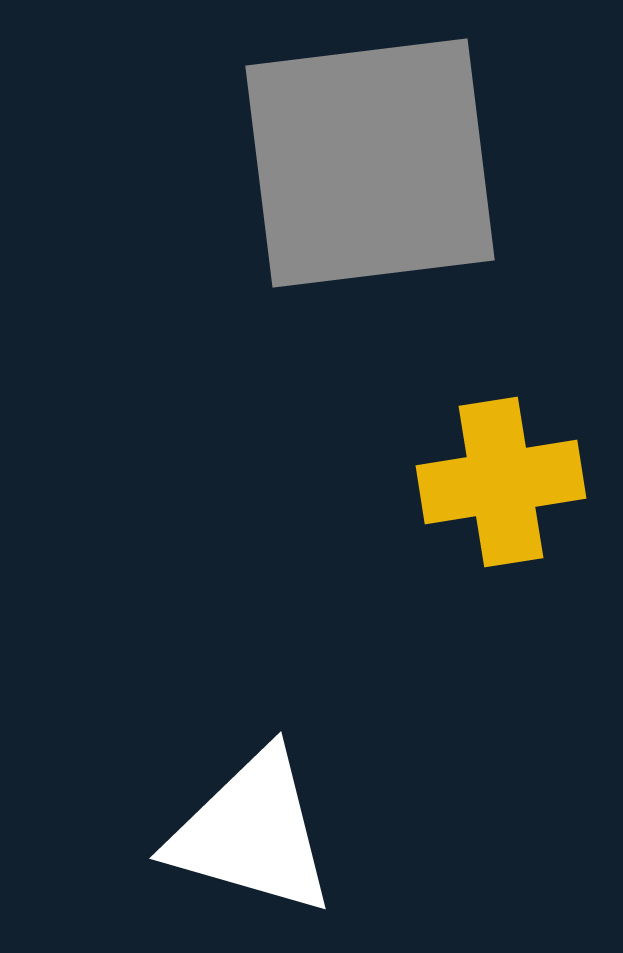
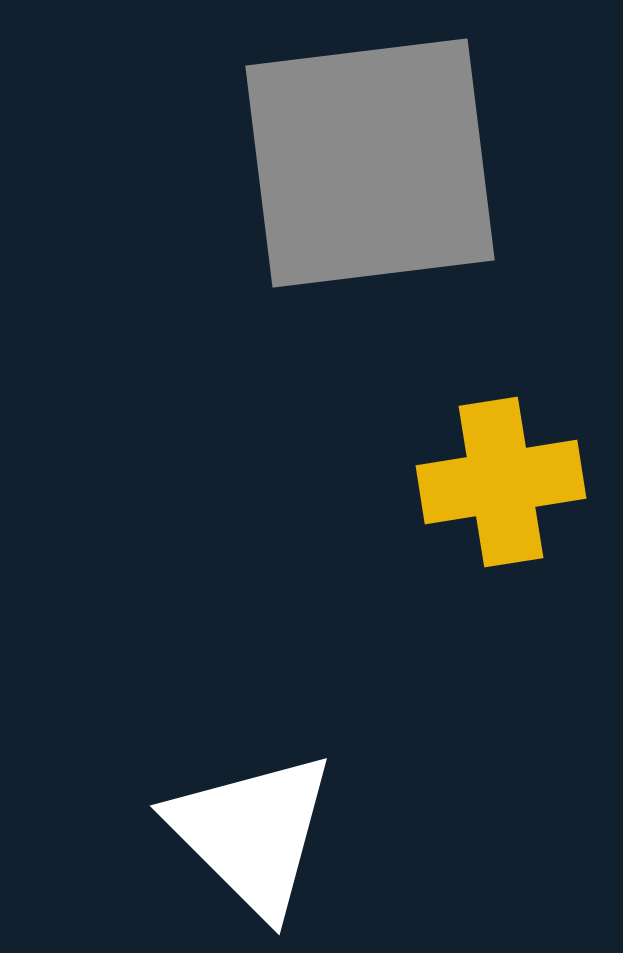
white triangle: rotated 29 degrees clockwise
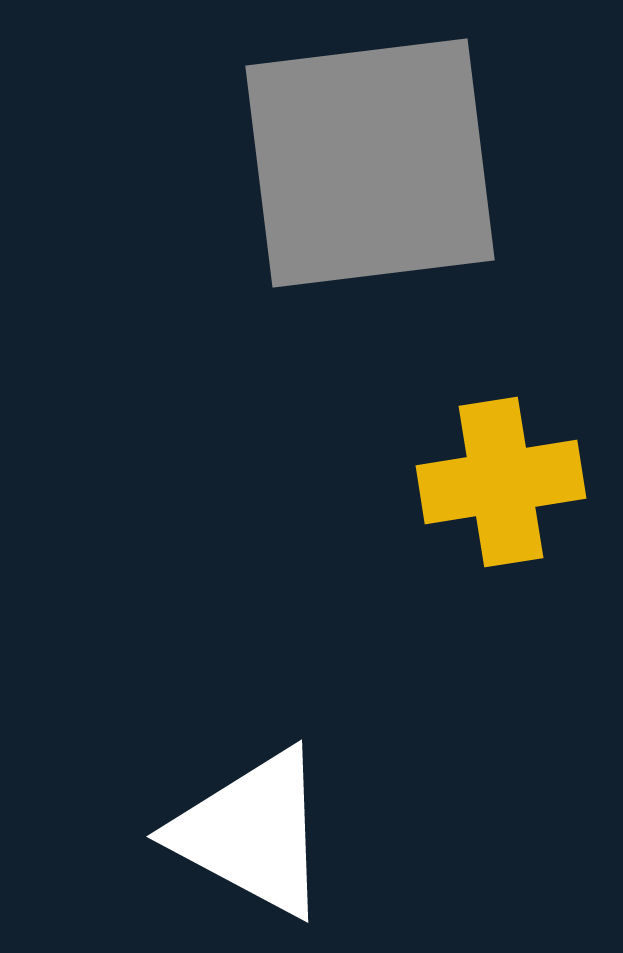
white triangle: rotated 17 degrees counterclockwise
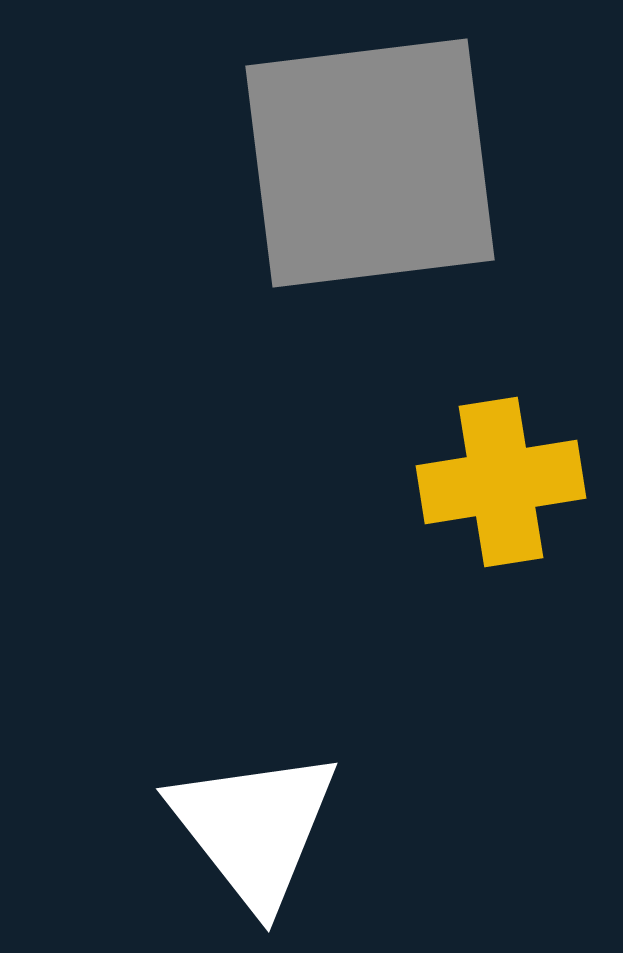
white triangle: moved 2 px right, 5 px up; rotated 24 degrees clockwise
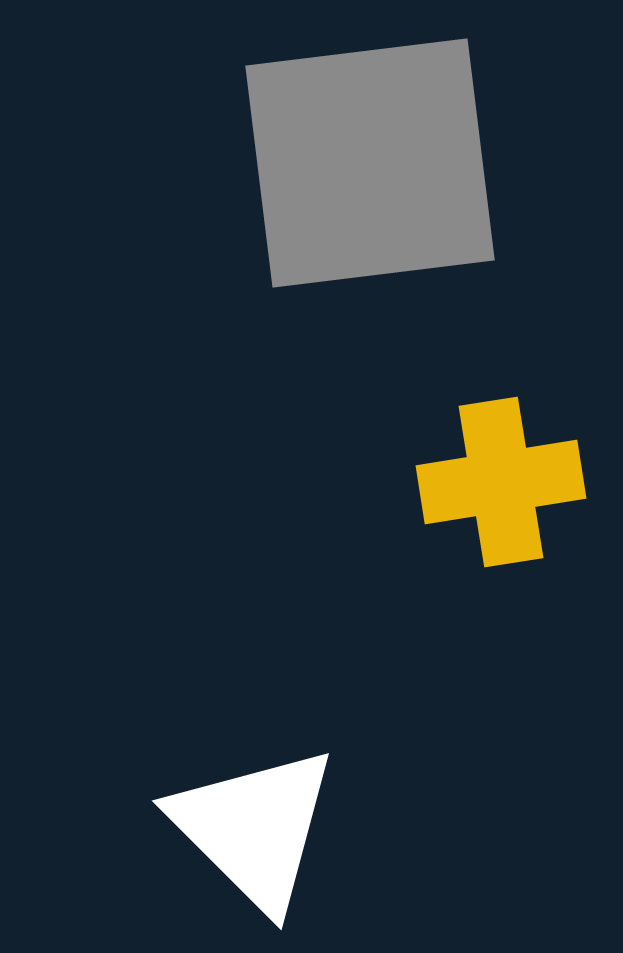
white triangle: rotated 7 degrees counterclockwise
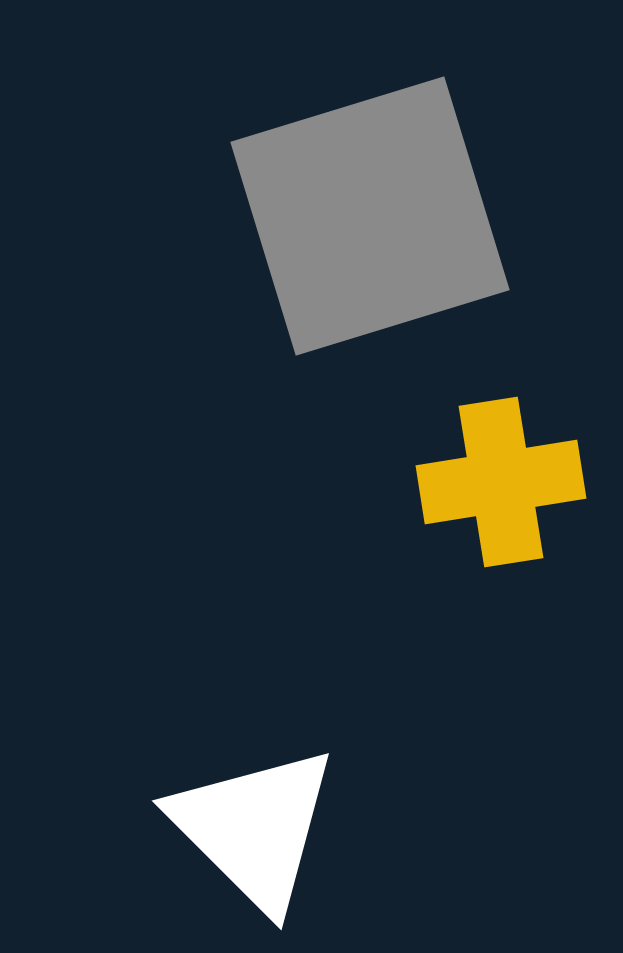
gray square: moved 53 px down; rotated 10 degrees counterclockwise
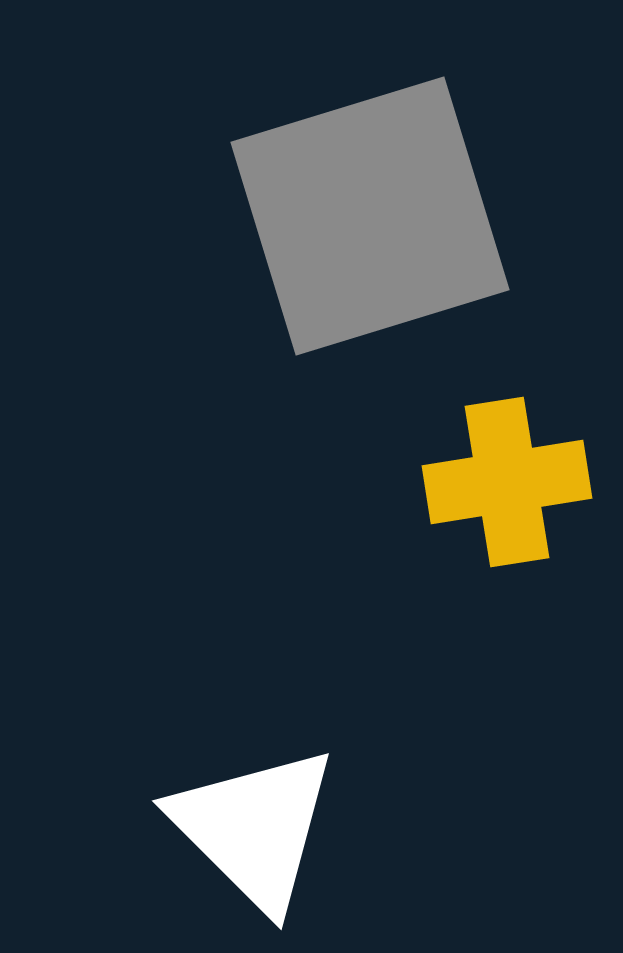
yellow cross: moved 6 px right
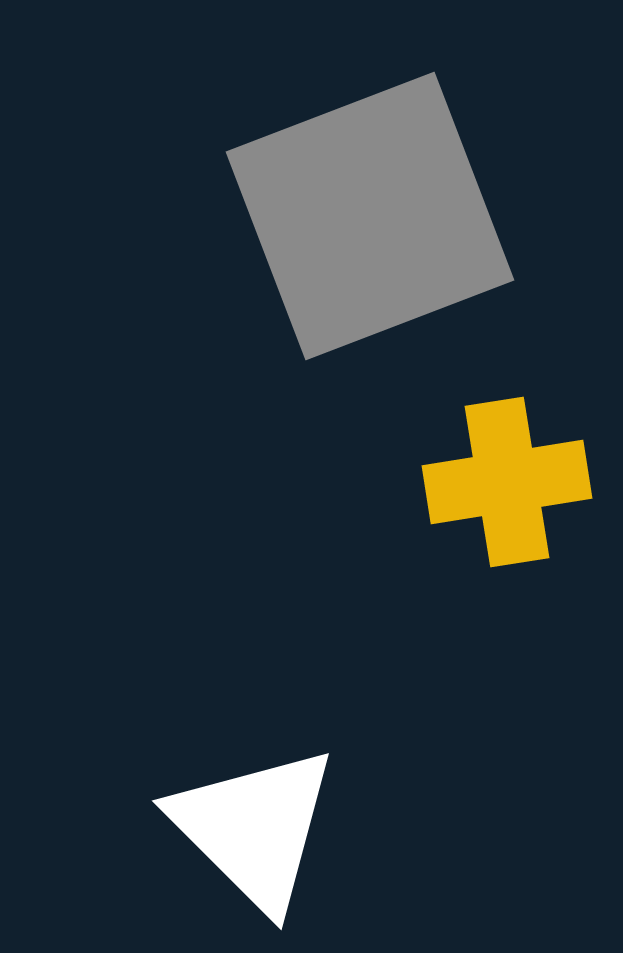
gray square: rotated 4 degrees counterclockwise
